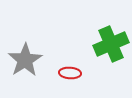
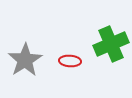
red ellipse: moved 12 px up
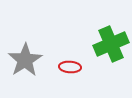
red ellipse: moved 6 px down
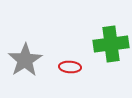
green cross: rotated 16 degrees clockwise
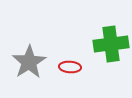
gray star: moved 4 px right, 2 px down
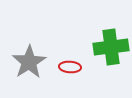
green cross: moved 3 px down
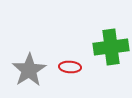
gray star: moved 8 px down
